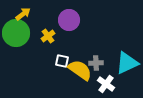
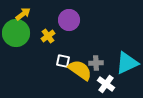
white square: moved 1 px right
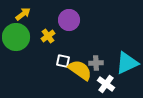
green circle: moved 4 px down
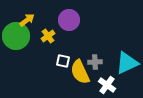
yellow arrow: moved 4 px right, 6 px down
green circle: moved 1 px up
gray cross: moved 1 px left, 1 px up
yellow semicircle: moved 2 px down; rotated 150 degrees counterclockwise
white cross: moved 1 px right, 1 px down
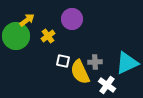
purple circle: moved 3 px right, 1 px up
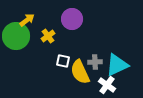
cyan triangle: moved 10 px left, 2 px down
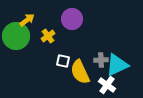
gray cross: moved 6 px right, 2 px up
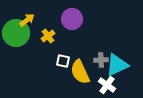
green circle: moved 3 px up
